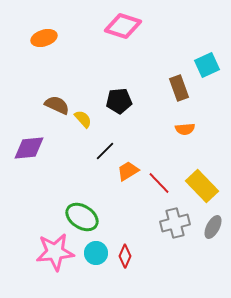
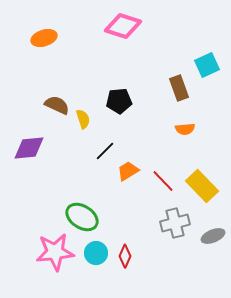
yellow semicircle: rotated 24 degrees clockwise
red line: moved 4 px right, 2 px up
gray ellipse: moved 9 px down; rotated 40 degrees clockwise
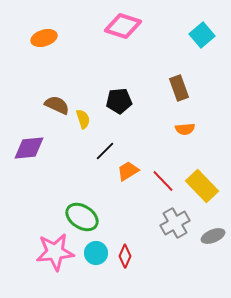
cyan square: moved 5 px left, 30 px up; rotated 15 degrees counterclockwise
gray cross: rotated 16 degrees counterclockwise
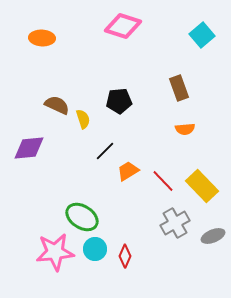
orange ellipse: moved 2 px left; rotated 20 degrees clockwise
cyan circle: moved 1 px left, 4 px up
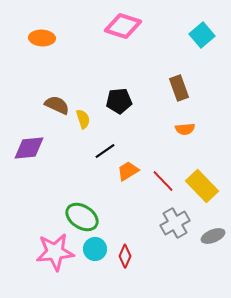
black line: rotated 10 degrees clockwise
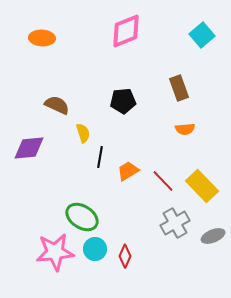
pink diamond: moved 3 px right, 5 px down; rotated 39 degrees counterclockwise
black pentagon: moved 4 px right
yellow semicircle: moved 14 px down
black line: moved 5 px left, 6 px down; rotated 45 degrees counterclockwise
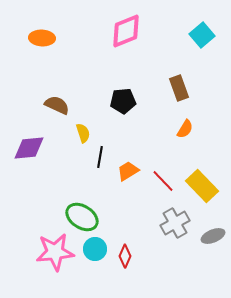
orange semicircle: rotated 54 degrees counterclockwise
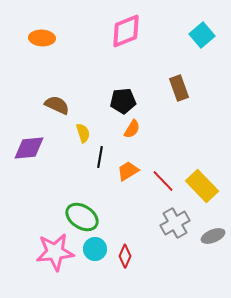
orange semicircle: moved 53 px left
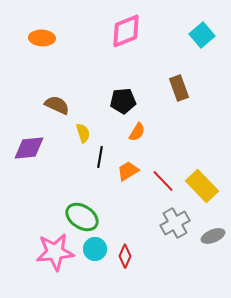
orange semicircle: moved 5 px right, 3 px down
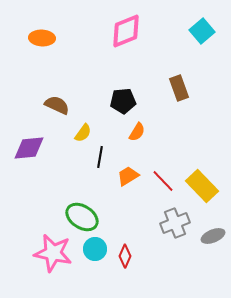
cyan square: moved 4 px up
yellow semicircle: rotated 54 degrees clockwise
orange trapezoid: moved 5 px down
gray cross: rotated 8 degrees clockwise
pink star: moved 2 px left, 1 px down; rotated 18 degrees clockwise
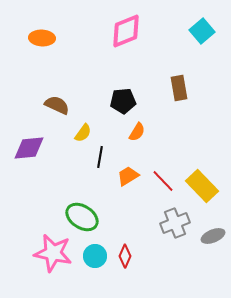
brown rectangle: rotated 10 degrees clockwise
cyan circle: moved 7 px down
